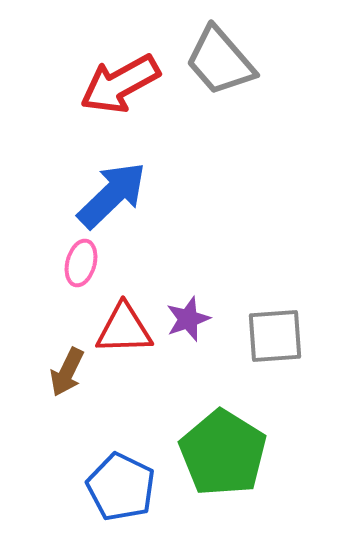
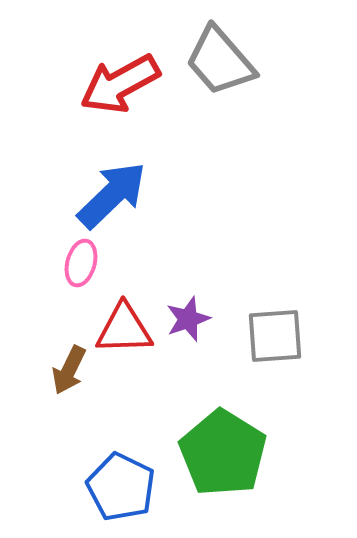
brown arrow: moved 2 px right, 2 px up
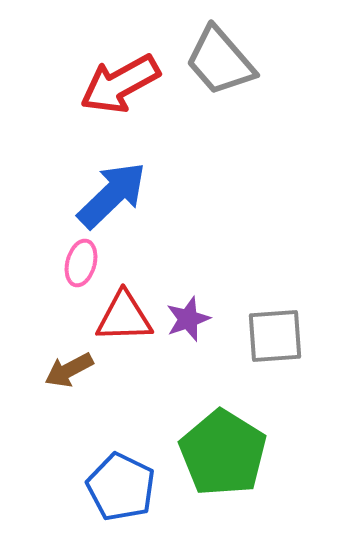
red triangle: moved 12 px up
brown arrow: rotated 36 degrees clockwise
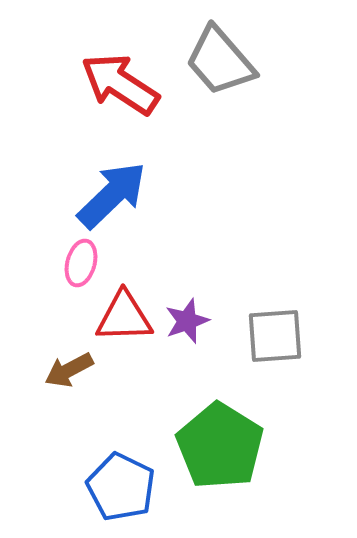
red arrow: rotated 62 degrees clockwise
purple star: moved 1 px left, 2 px down
green pentagon: moved 3 px left, 7 px up
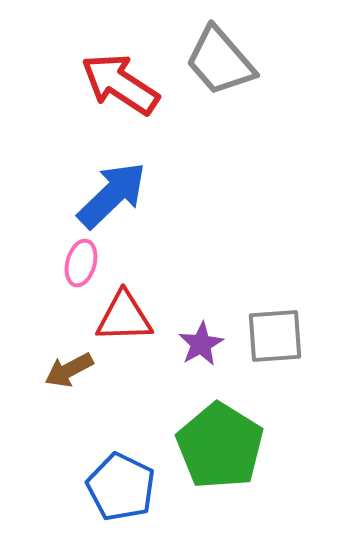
purple star: moved 14 px right, 23 px down; rotated 9 degrees counterclockwise
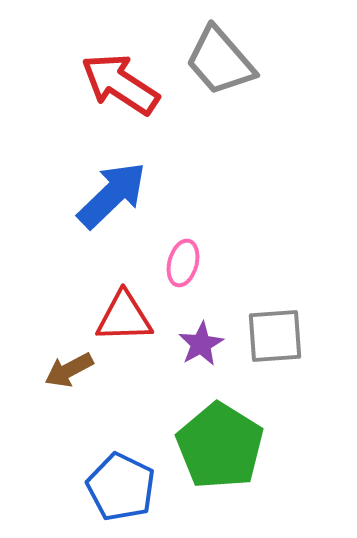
pink ellipse: moved 102 px right
